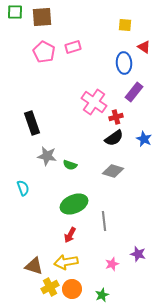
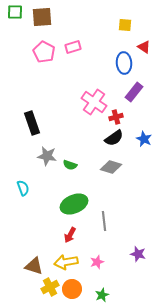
gray diamond: moved 2 px left, 4 px up
pink star: moved 15 px left, 2 px up
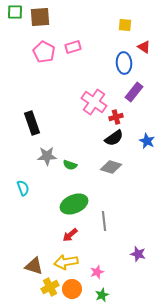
brown square: moved 2 px left
blue star: moved 3 px right, 2 px down
gray star: rotated 12 degrees counterclockwise
red arrow: rotated 21 degrees clockwise
pink star: moved 10 px down
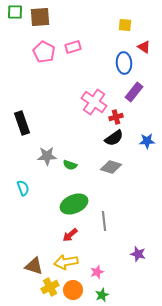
black rectangle: moved 10 px left
blue star: rotated 28 degrees counterclockwise
orange circle: moved 1 px right, 1 px down
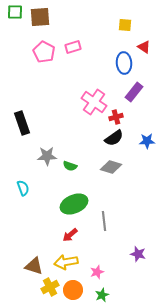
green semicircle: moved 1 px down
